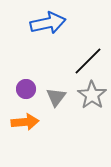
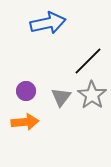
purple circle: moved 2 px down
gray triangle: moved 5 px right
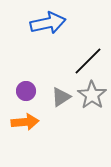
gray triangle: rotated 20 degrees clockwise
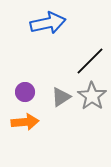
black line: moved 2 px right
purple circle: moved 1 px left, 1 px down
gray star: moved 1 px down
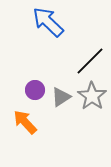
blue arrow: moved 1 px up; rotated 124 degrees counterclockwise
purple circle: moved 10 px right, 2 px up
orange arrow: rotated 128 degrees counterclockwise
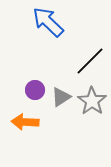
gray star: moved 5 px down
orange arrow: rotated 44 degrees counterclockwise
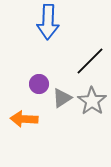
blue arrow: rotated 132 degrees counterclockwise
purple circle: moved 4 px right, 6 px up
gray triangle: moved 1 px right, 1 px down
orange arrow: moved 1 px left, 3 px up
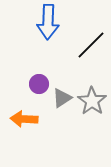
black line: moved 1 px right, 16 px up
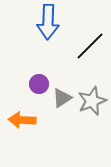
black line: moved 1 px left, 1 px down
gray star: rotated 16 degrees clockwise
orange arrow: moved 2 px left, 1 px down
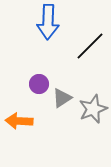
gray star: moved 1 px right, 8 px down
orange arrow: moved 3 px left, 1 px down
